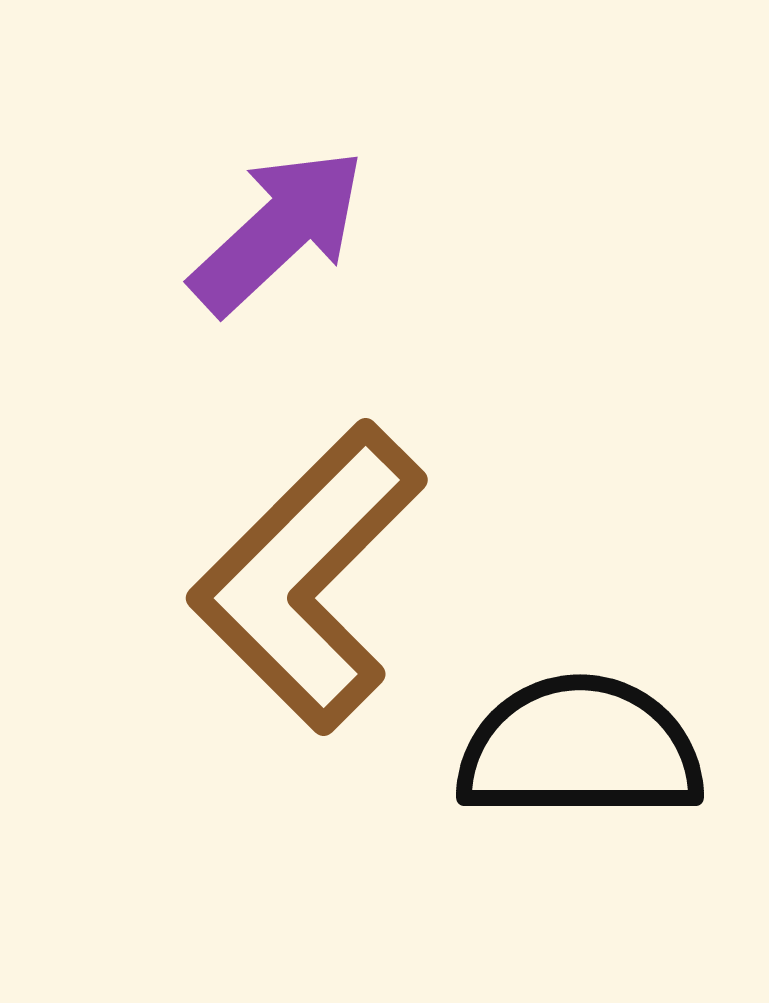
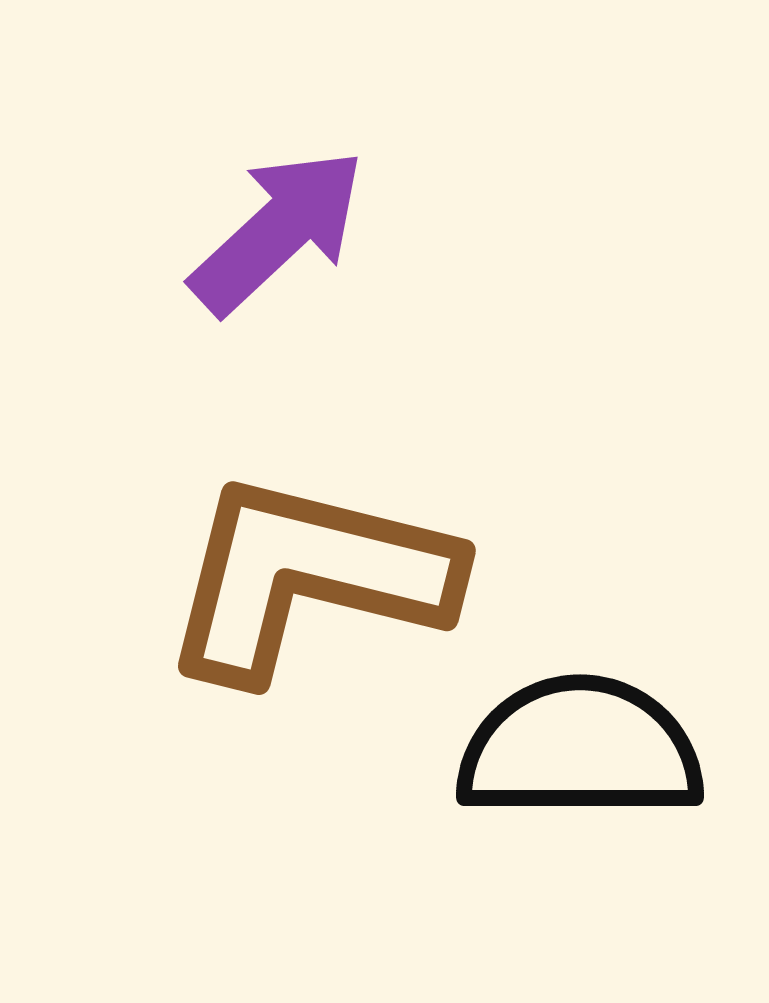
brown L-shape: rotated 59 degrees clockwise
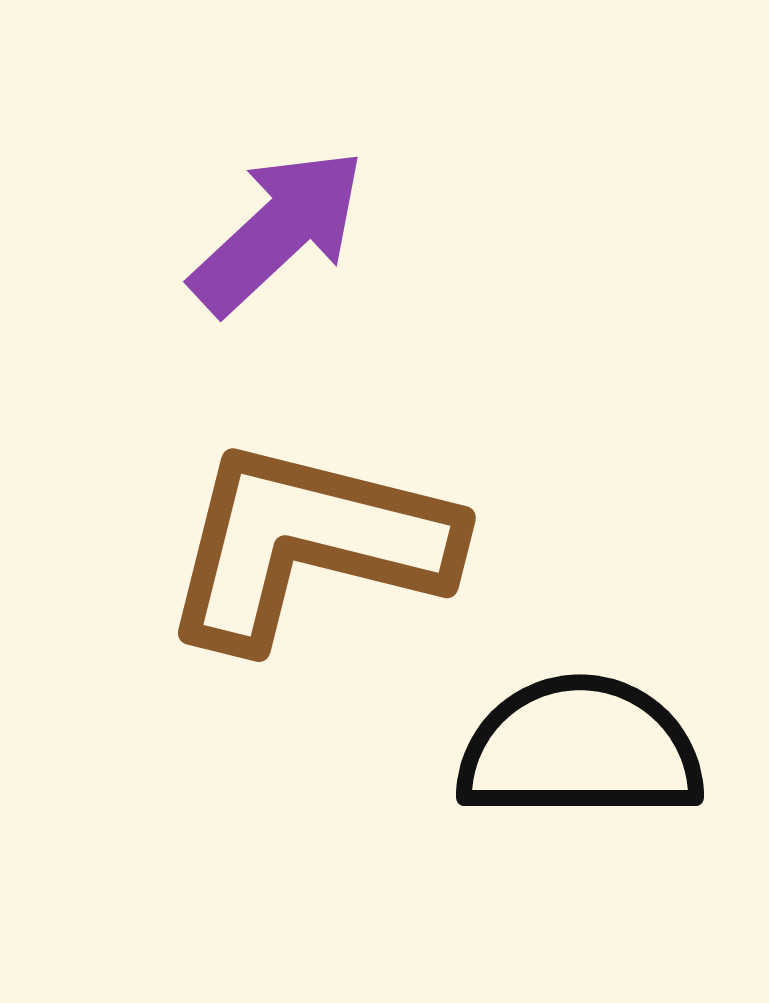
brown L-shape: moved 33 px up
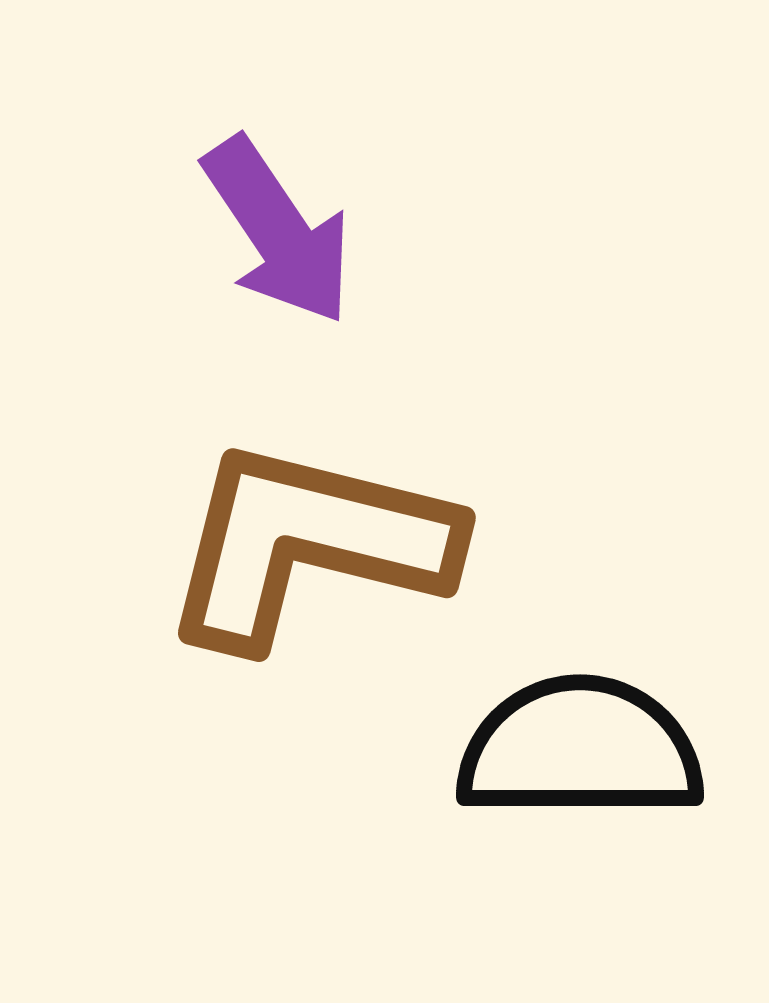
purple arrow: rotated 99 degrees clockwise
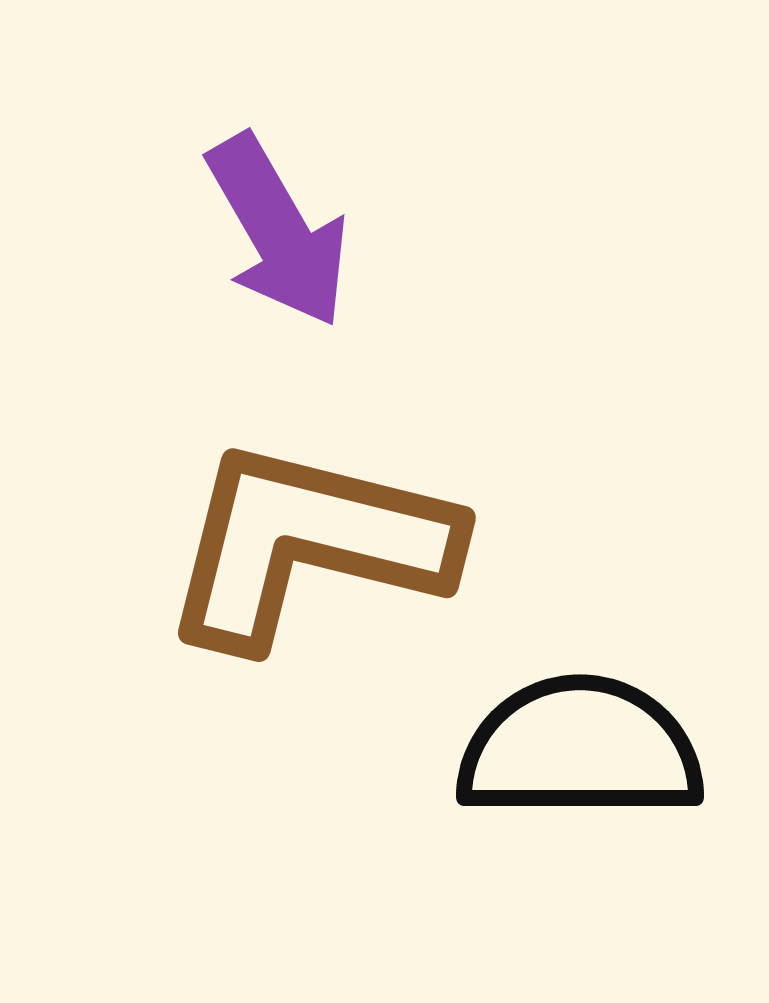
purple arrow: rotated 4 degrees clockwise
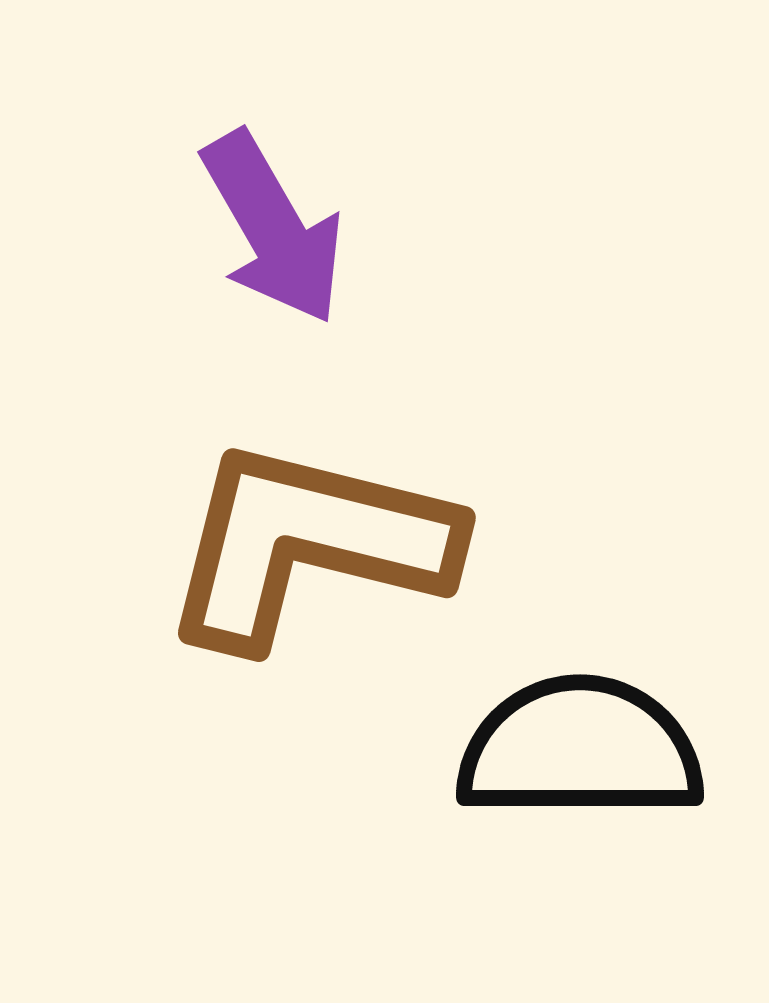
purple arrow: moved 5 px left, 3 px up
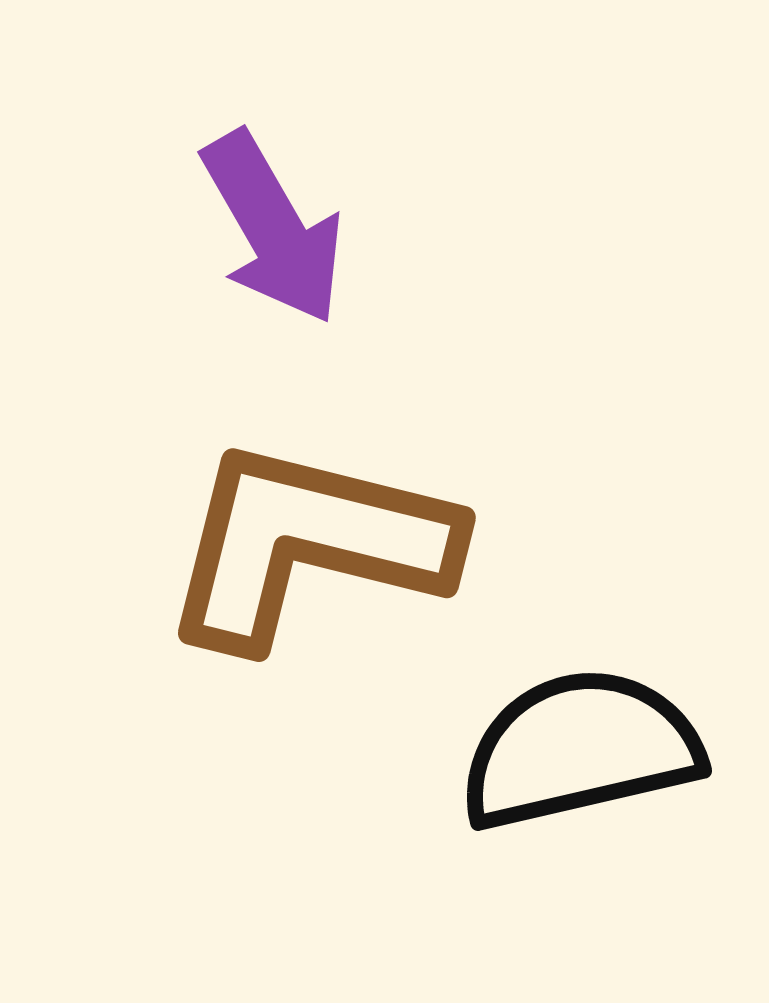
black semicircle: rotated 13 degrees counterclockwise
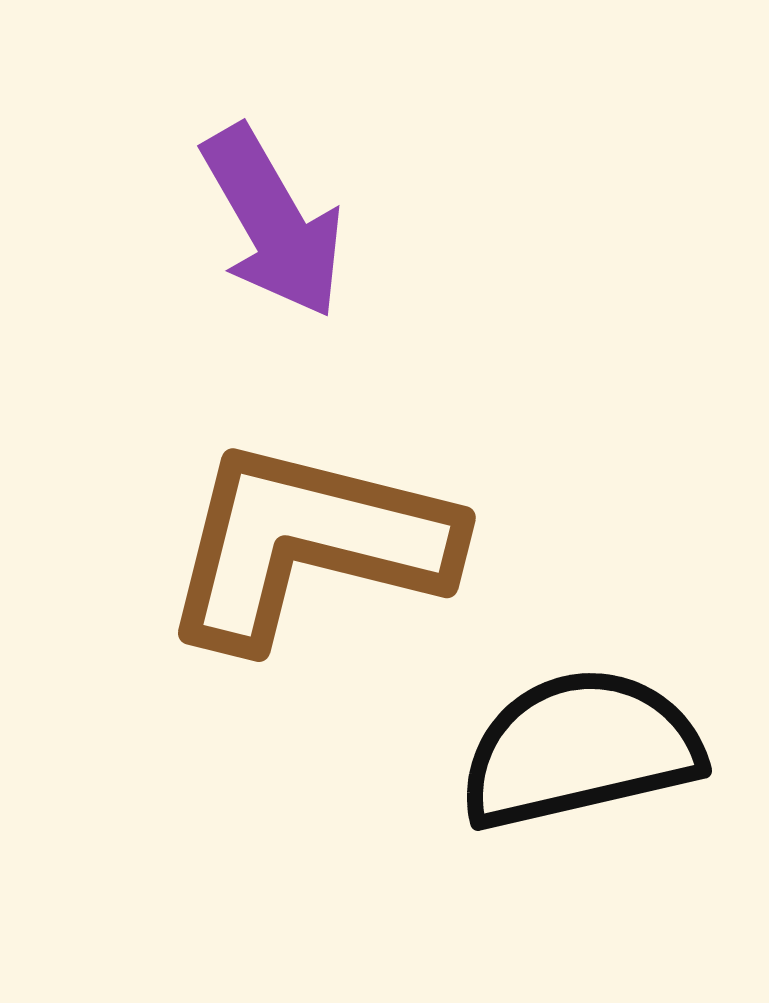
purple arrow: moved 6 px up
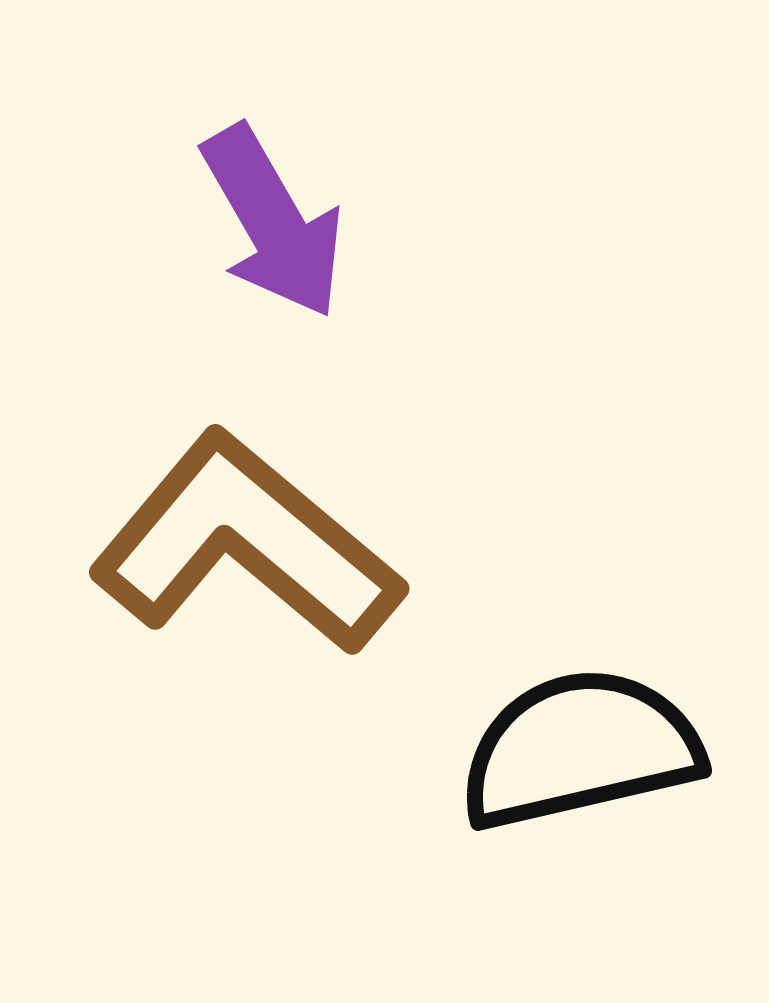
brown L-shape: moved 62 px left; rotated 26 degrees clockwise
